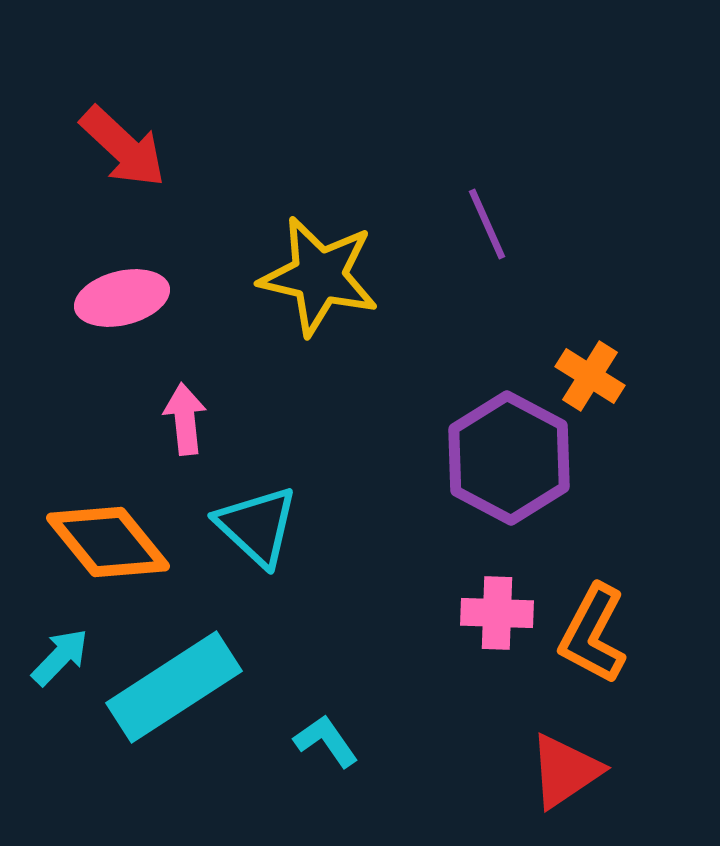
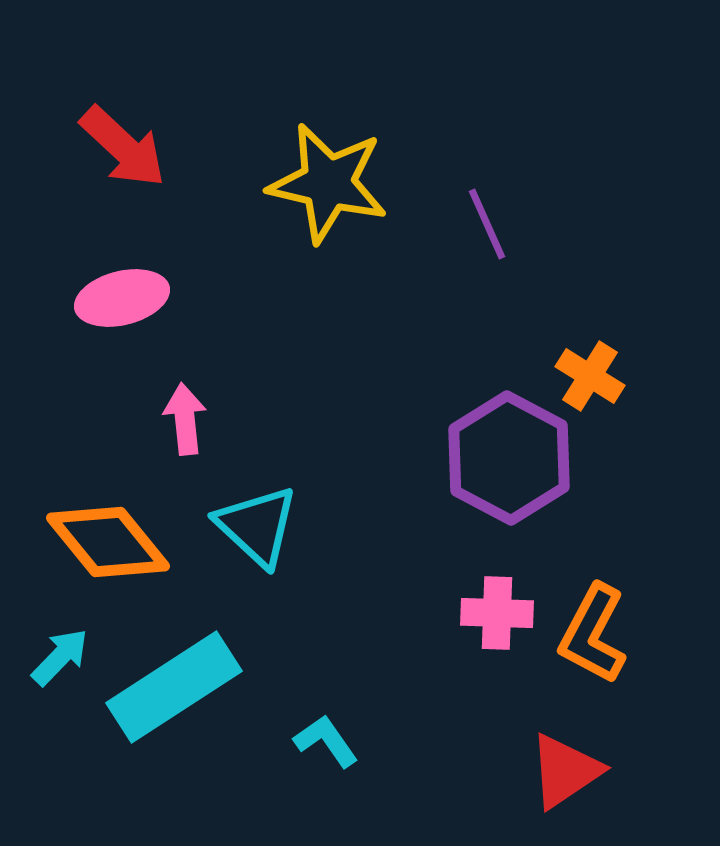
yellow star: moved 9 px right, 93 px up
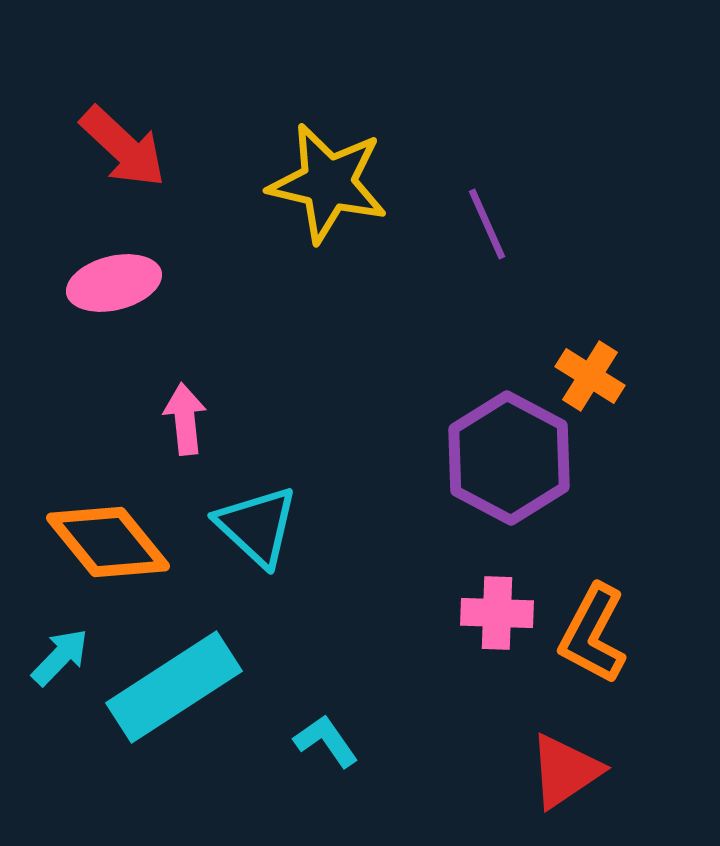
pink ellipse: moved 8 px left, 15 px up
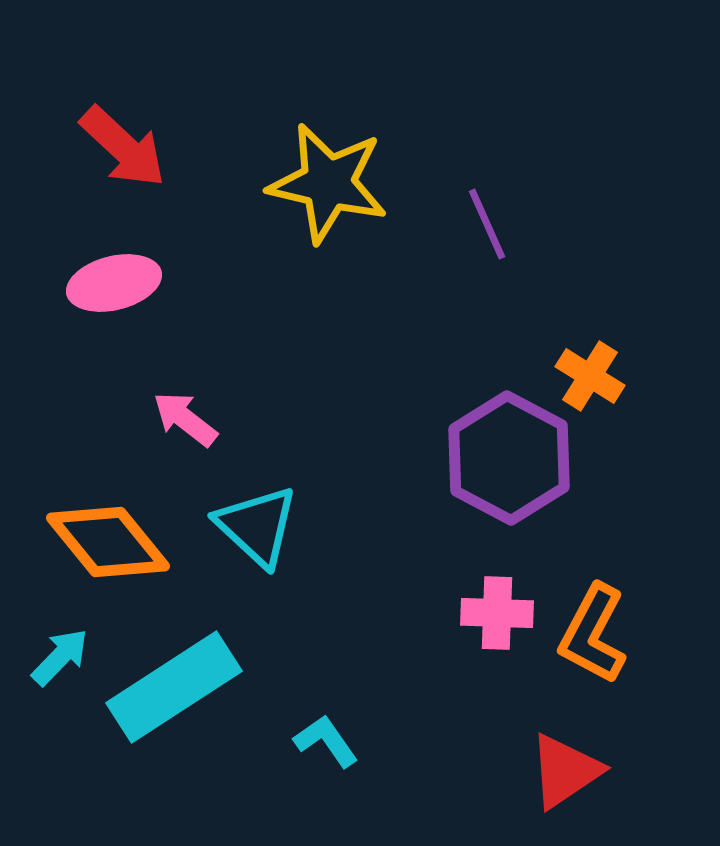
pink arrow: rotated 46 degrees counterclockwise
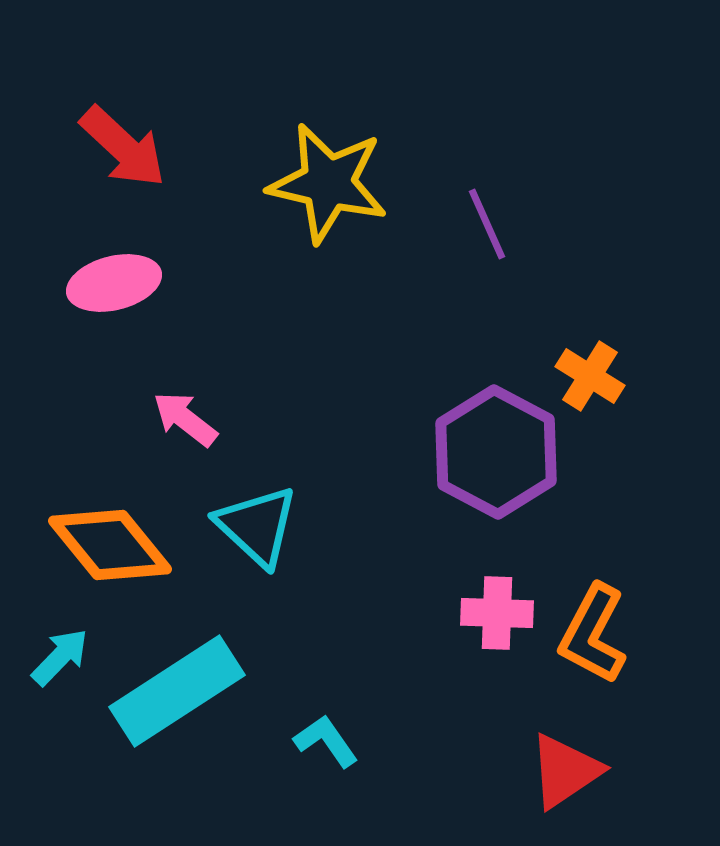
purple hexagon: moved 13 px left, 6 px up
orange diamond: moved 2 px right, 3 px down
cyan rectangle: moved 3 px right, 4 px down
